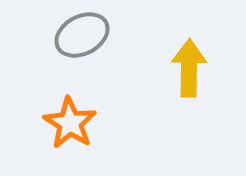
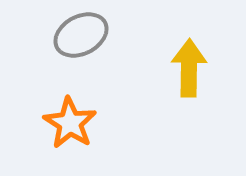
gray ellipse: moved 1 px left
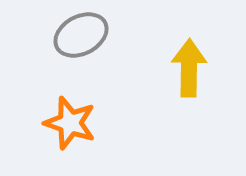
orange star: rotated 14 degrees counterclockwise
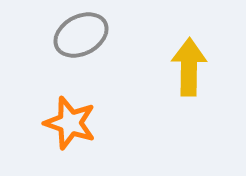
yellow arrow: moved 1 px up
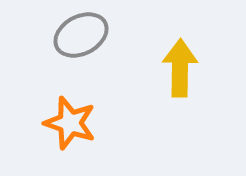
yellow arrow: moved 9 px left, 1 px down
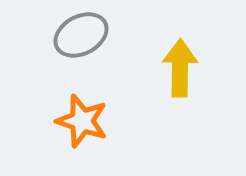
orange star: moved 12 px right, 2 px up
